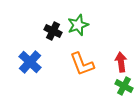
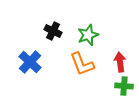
green star: moved 10 px right, 10 px down
red arrow: moved 1 px left
green cross: rotated 24 degrees counterclockwise
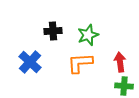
black cross: rotated 30 degrees counterclockwise
orange L-shape: moved 2 px left, 1 px up; rotated 108 degrees clockwise
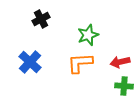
black cross: moved 12 px left, 12 px up; rotated 24 degrees counterclockwise
red arrow: rotated 96 degrees counterclockwise
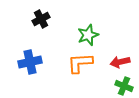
blue cross: rotated 35 degrees clockwise
green cross: rotated 18 degrees clockwise
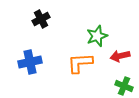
green star: moved 9 px right, 1 px down
red arrow: moved 6 px up
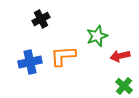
orange L-shape: moved 17 px left, 7 px up
green cross: rotated 18 degrees clockwise
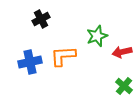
red arrow: moved 2 px right, 4 px up
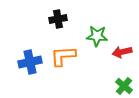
black cross: moved 17 px right; rotated 18 degrees clockwise
green star: rotated 25 degrees clockwise
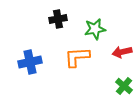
green star: moved 2 px left, 7 px up; rotated 15 degrees counterclockwise
orange L-shape: moved 14 px right, 1 px down
